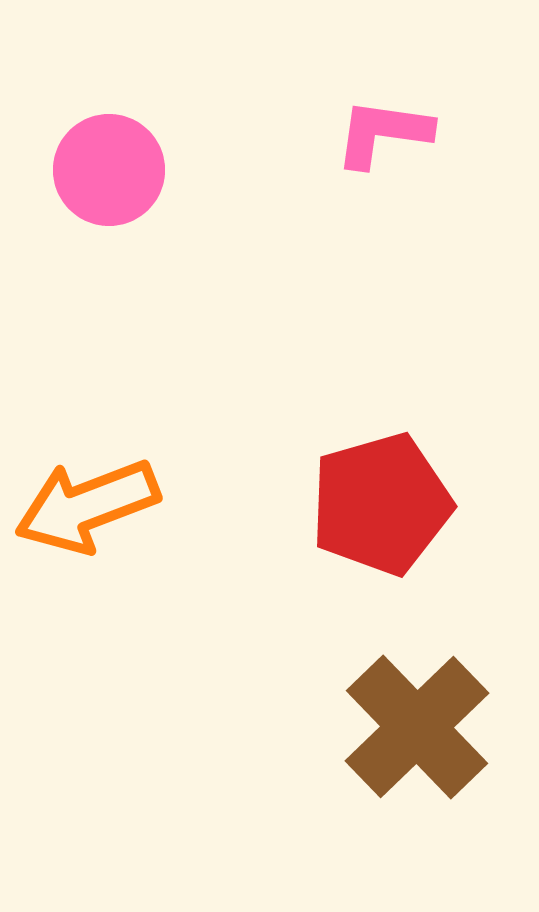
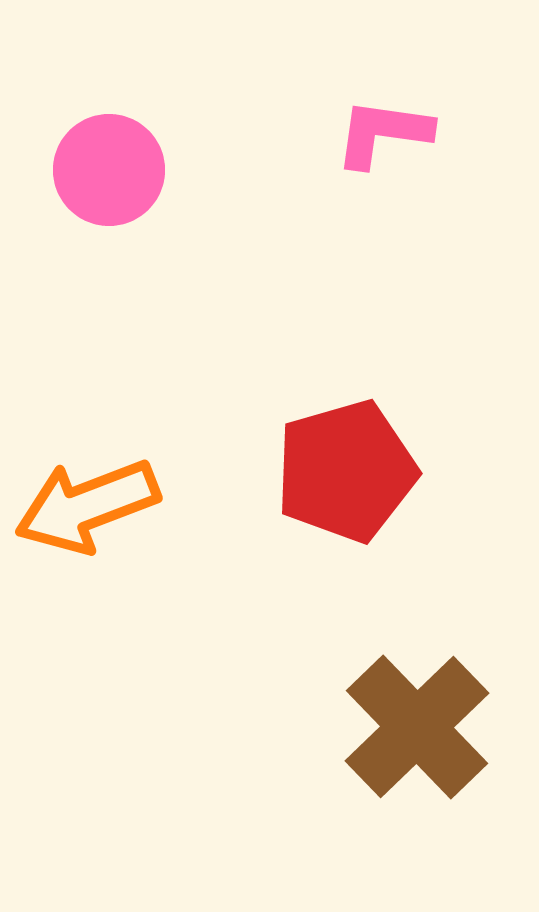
red pentagon: moved 35 px left, 33 px up
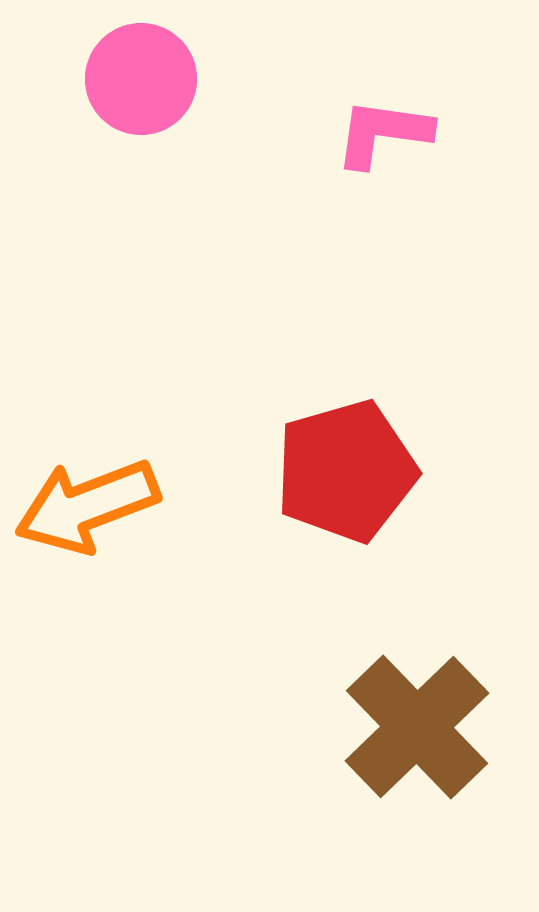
pink circle: moved 32 px right, 91 px up
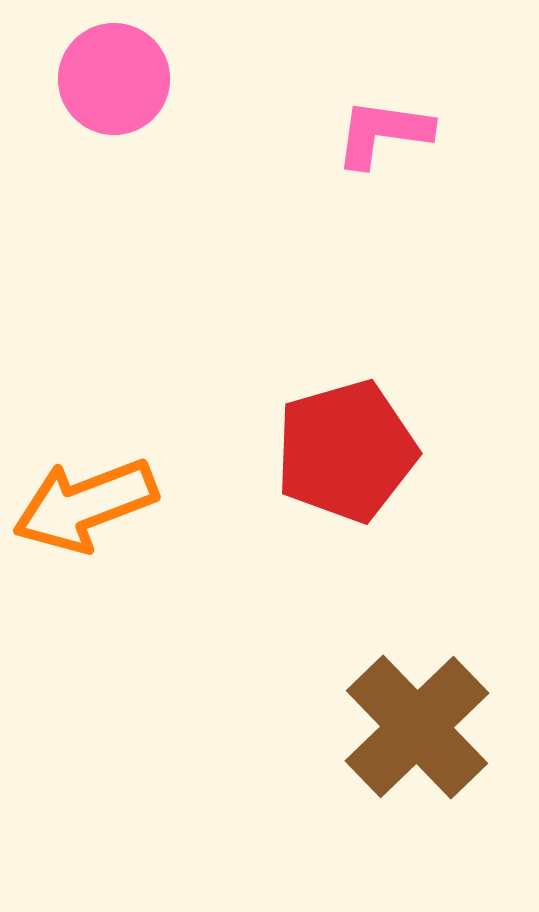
pink circle: moved 27 px left
red pentagon: moved 20 px up
orange arrow: moved 2 px left, 1 px up
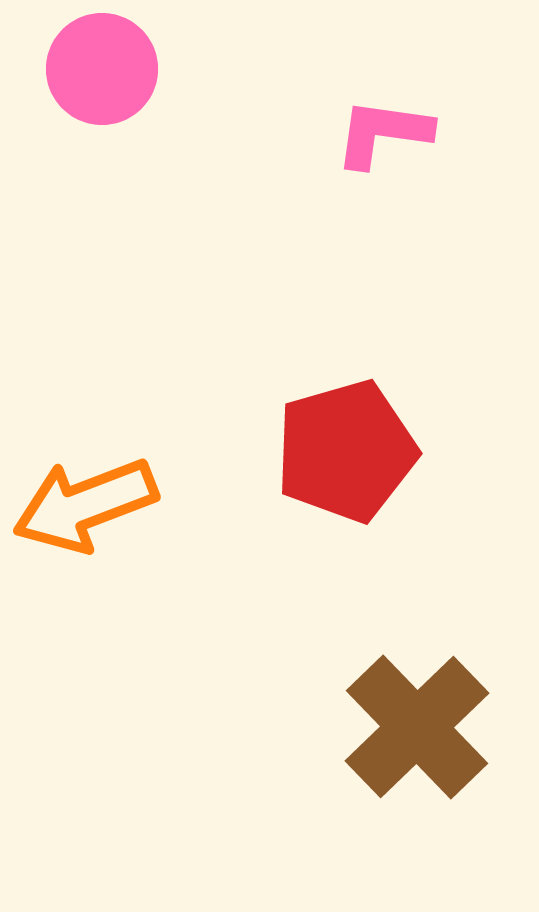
pink circle: moved 12 px left, 10 px up
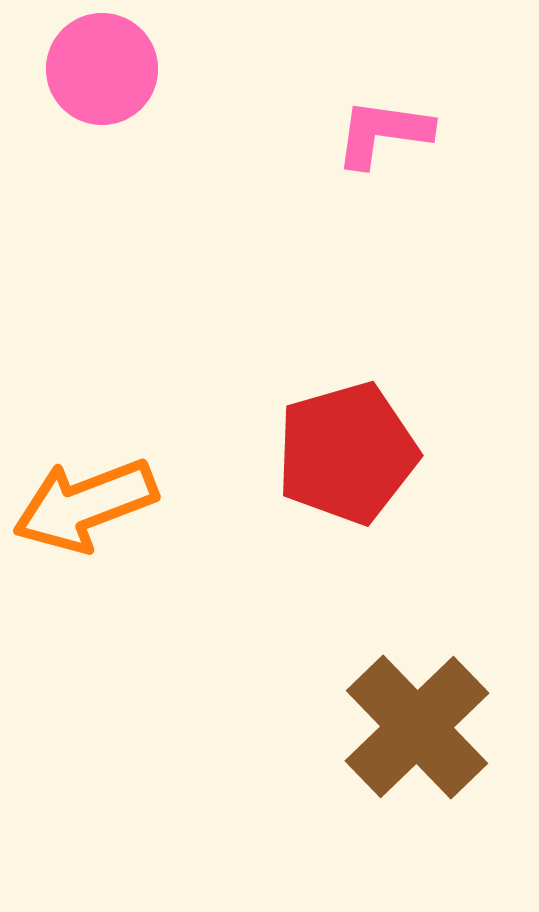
red pentagon: moved 1 px right, 2 px down
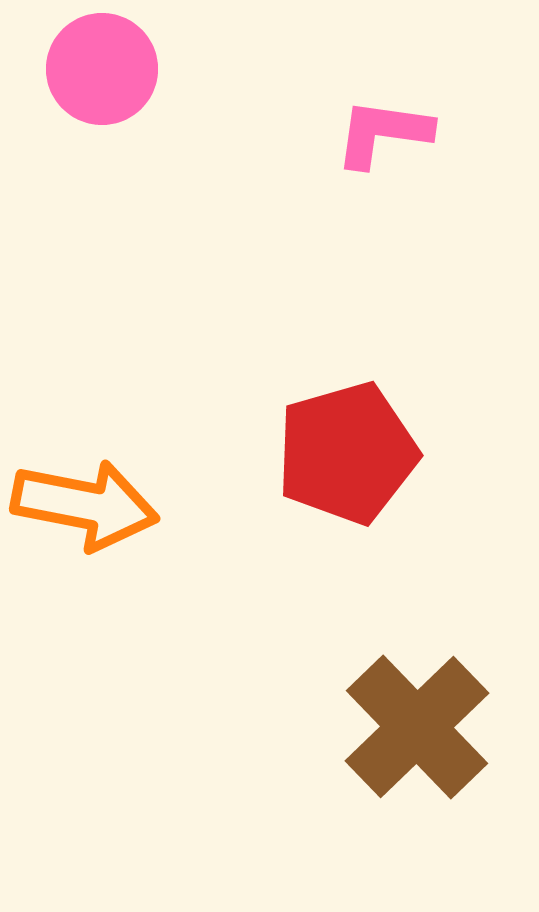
orange arrow: rotated 148 degrees counterclockwise
